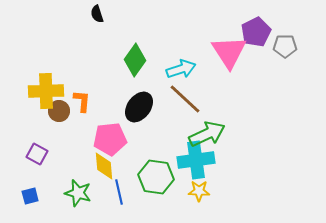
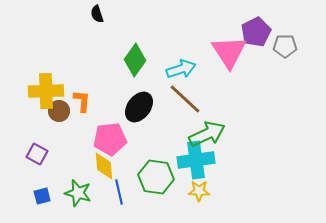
blue square: moved 12 px right
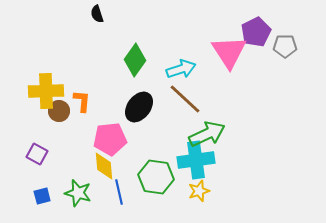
yellow star: rotated 20 degrees counterclockwise
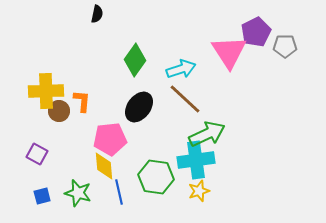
black semicircle: rotated 150 degrees counterclockwise
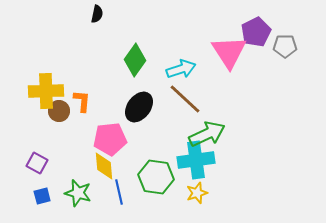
purple square: moved 9 px down
yellow star: moved 2 px left, 2 px down
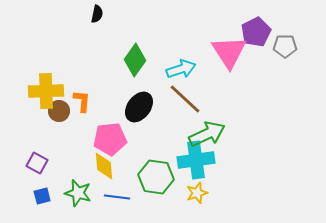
blue line: moved 2 px left, 5 px down; rotated 70 degrees counterclockwise
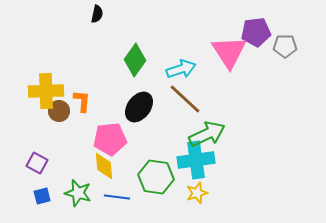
purple pentagon: rotated 20 degrees clockwise
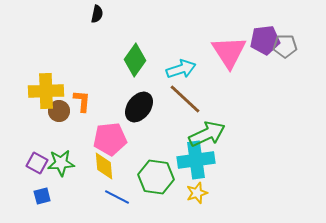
purple pentagon: moved 9 px right, 8 px down
green star: moved 17 px left, 30 px up; rotated 20 degrees counterclockwise
blue line: rotated 20 degrees clockwise
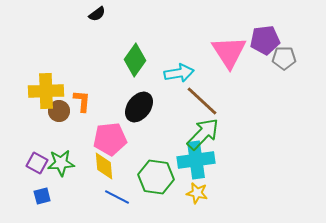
black semicircle: rotated 42 degrees clockwise
gray pentagon: moved 1 px left, 12 px down
cyan arrow: moved 2 px left, 4 px down; rotated 8 degrees clockwise
brown line: moved 17 px right, 2 px down
green arrow: moved 4 px left; rotated 21 degrees counterclockwise
yellow star: rotated 30 degrees clockwise
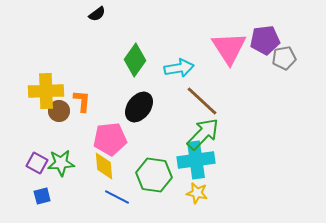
pink triangle: moved 4 px up
gray pentagon: rotated 10 degrees counterclockwise
cyan arrow: moved 5 px up
green hexagon: moved 2 px left, 2 px up
